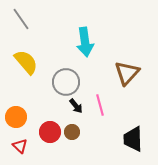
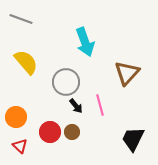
gray line: rotated 35 degrees counterclockwise
cyan arrow: rotated 12 degrees counterclockwise
black trapezoid: rotated 28 degrees clockwise
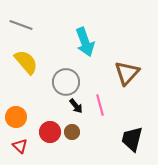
gray line: moved 6 px down
black trapezoid: moved 1 px left; rotated 12 degrees counterclockwise
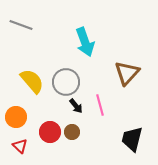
yellow semicircle: moved 6 px right, 19 px down
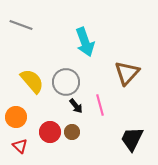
black trapezoid: rotated 12 degrees clockwise
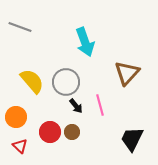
gray line: moved 1 px left, 2 px down
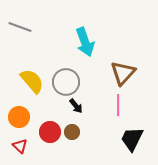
brown triangle: moved 4 px left
pink line: moved 18 px right; rotated 15 degrees clockwise
orange circle: moved 3 px right
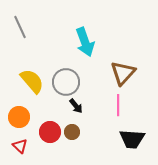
gray line: rotated 45 degrees clockwise
black trapezoid: rotated 112 degrees counterclockwise
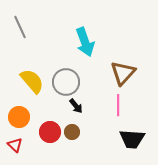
red triangle: moved 5 px left, 1 px up
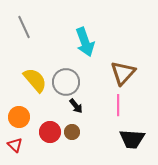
gray line: moved 4 px right
yellow semicircle: moved 3 px right, 1 px up
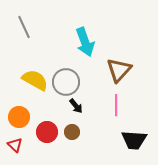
brown triangle: moved 4 px left, 3 px up
yellow semicircle: rotated 20 degrees counterclockwise
pink line: moved 2 px left
red circle: moved 3 px left
black trapezoid: moved 2 px right, 1 px down
